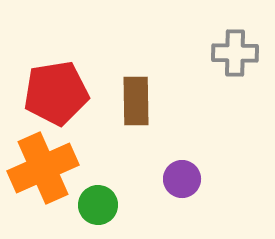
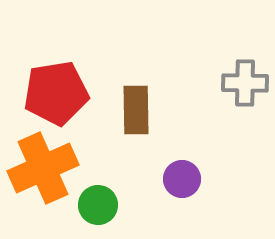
gray cross: moved 10 px right, 30 px down
brown rectangle: moved 9 px down
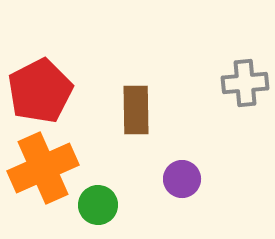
gray cross: rotated 6 degrees counterclockwise
red pentagon: moved 16 px left, 2 px up; rotated 18 degrees counterclockwise
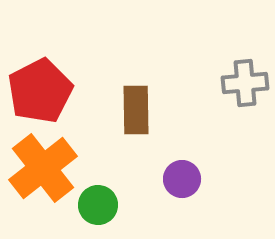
orange cross: rotated 14 degrees counterclockwise
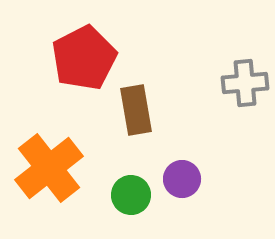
red pentagon: moved 44 px right, 33 px up
brown rectangle: rotated 9 degrees counterclockwise
orange cross: moved 6 px right
green circle: moved 33 px right, 10 px up
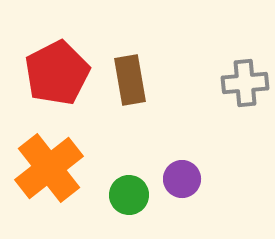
red pentagon: moved 27 px left, 15 px down
brown rectangle: moved 6 px left, 30 px up
green circle: moved 2 px left
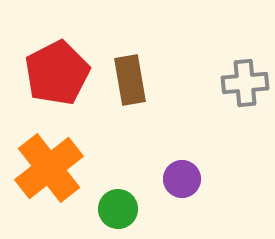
green circle: moved 11 px left, 14 px down
